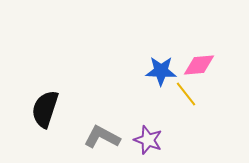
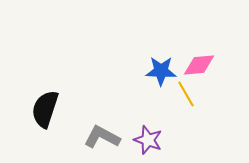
yellow line: rotated 8 degrees clockwise
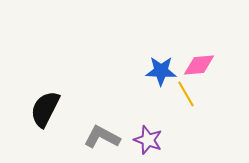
black semicircle: rotated 9 degrees clockwise
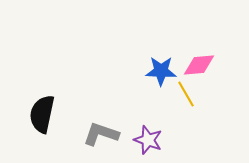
black semicircle: moved 3 px left, 5 px down; rotated 15 degrees counterclockwise
gray L-shape: moved 1 px left, 3 px up; rotated 9 degrees counterclockwise
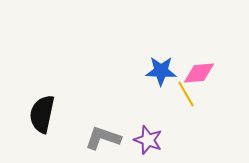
pink diamond: moved 8 px down
gray L-shape: moved 2 px right, 4 px down
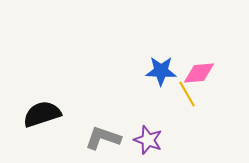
yellow line: moved 1 px right
black semicircle: rotated 60 degrees clockwise
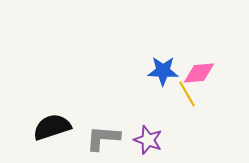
blue star: moved 2 px right
black semicircle: moved 10 px right, 13 px down
gray L-shape: rotated 15 degrees counterclockwise
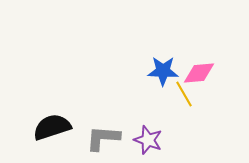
yellow line: moved 3 px left
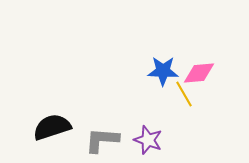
gray L-shape: moved 1 px left, 2 px down
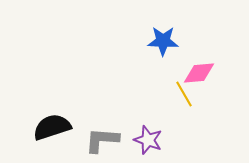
blue star: moved 30 px up
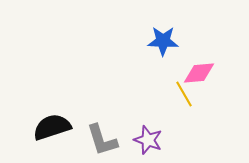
gray L-shape: rotated 111 degrees counterclockwise
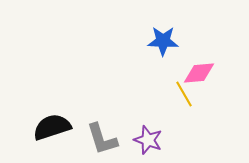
gray L-shape: moved 1 px up
